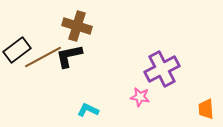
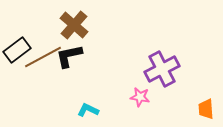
brown cross: moved 3 px left, 1 px up; rotated 24 degrees clockwise
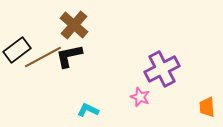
pink star: rotated 12 degrees clockwise
orange trapezoid: moved 1 px right, 2 px up
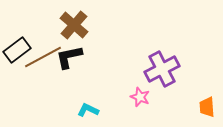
black L-shape: moved 1 px down
